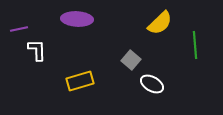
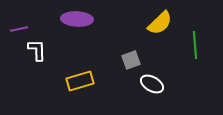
gray square: rotated 30 degrees clockwise
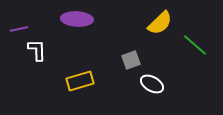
green line: rotated 44 degrees counterclockwise
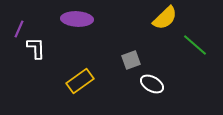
yellow semicircle: moved 5 px right, 5 px up
purple line: rotated 54 degrees counterclockwise
white L-shape: moved 1 px left, 2 px up
yellow rectangle: rotated 20 degrees counterclockwise
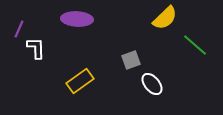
white ellipse: rotated 20 degrees clockwise
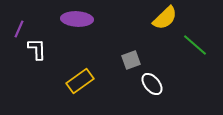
white L-shape: moved 1 px right, 1 px down
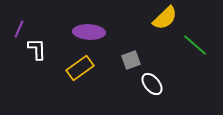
purple ellipse: moved 12 px right, 13 px down
yellow rectangle: moved 13 px up
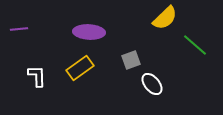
purple line: rotated 60 degrees clockwise
white L-shape: moved 27 px down
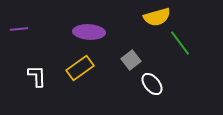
yellow semicircle: moved 8 px left, 1 px up; rotated 28 degrees clockwise
green line: moved 15 px left, 2 px up; rotated 12 degrees clockwise
gray square: rotated 18 degrees counterclockwise
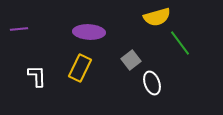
yellow rectangle: rotated 28 degrees counterclockwise
white ellipse: moved 1 px up; rotated 20 degrees clockwise
